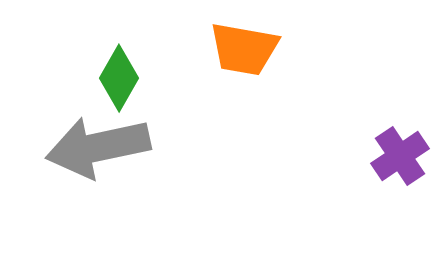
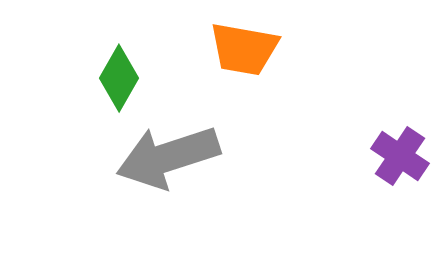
gray arrow: moved 70 px right, 10 px down; rotated 6 degrees counterclockwise
purple cross: rotated 22 degrees counterclockwise
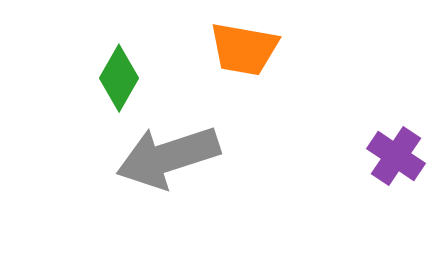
purple cross: moved 4 px left
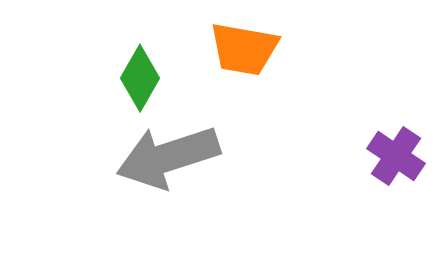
green diamond: moved 21 px right
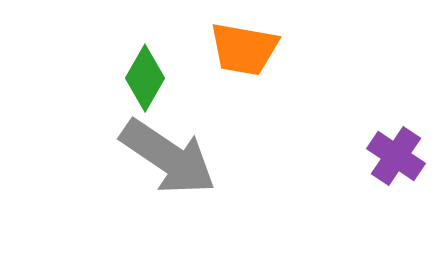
green diamond: moved 5 px right
gray arrow: rotated 128 degrees counterclockwise
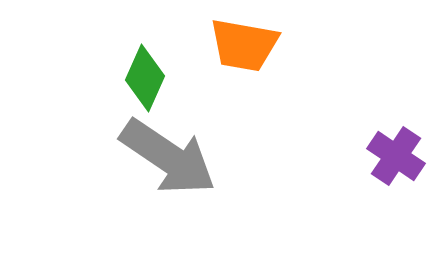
orange trapezoid: moved 4 px up
green diamond: rotated 6 degrees counterclockwise
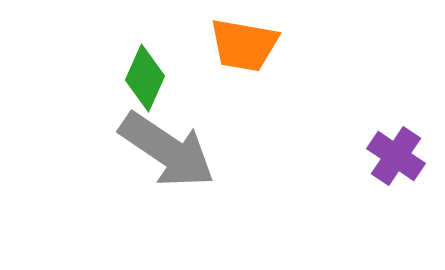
gray arrow: moved 1 px left, 7 px up
